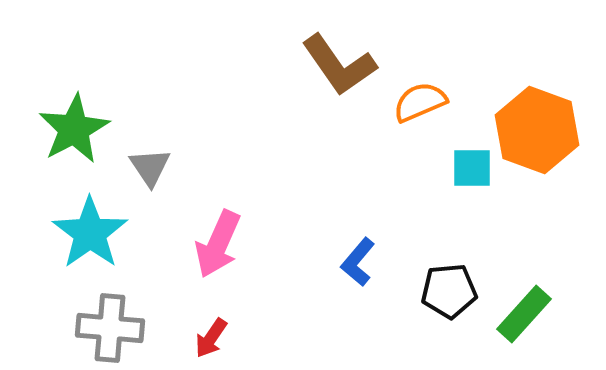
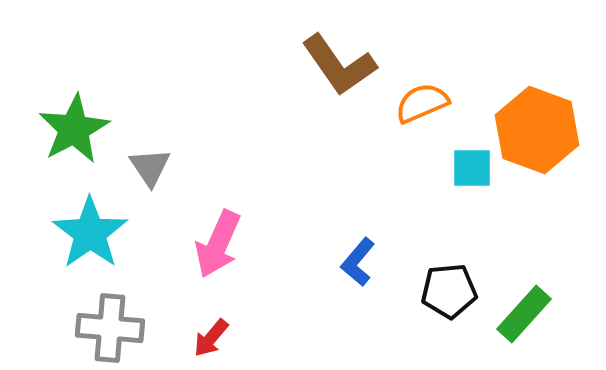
orange semicircle: moved 2 px right, 1 px down
red arrow: rotated 6 degrees clockwise
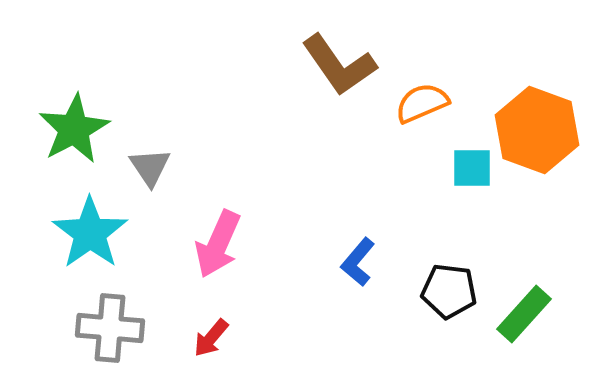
black pentagon: rotated 12 degrees clockwise
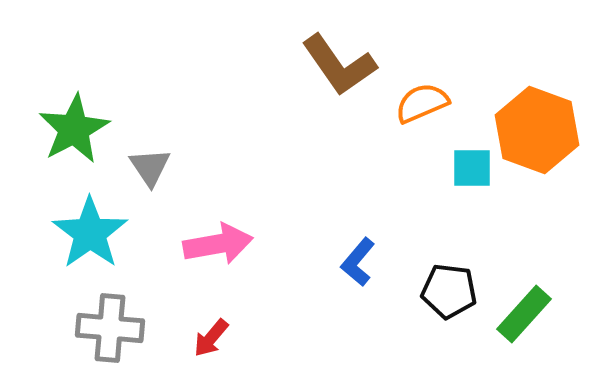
pink arrow: rotated 124 degrees counterclockwise
